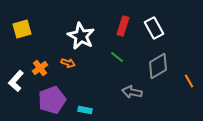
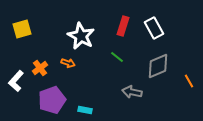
gray diamond: rotated 8 degrees clockwise
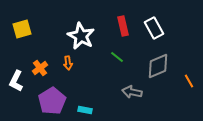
red rectangle: rotated 30 degrees counterclockwise
orange arrow: rotated 64 degrees clockwise
white L-shape: rotated 15 degrees counterclockwise
purple pentagon: moved 1 px down; rotated 12 degrees counterclockwise
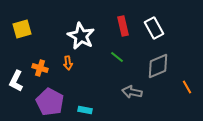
orange cross: rotated 35 degrees counterclockwise
orange line: moved 2 px left, 6 px down
purple pentagon: moved 2 px left, 1 px down; rotated 12 degrees counterclockwise
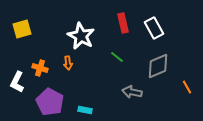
red rectangle: moved 3 px up
white L-shape: moved 1 px right, 1 px down
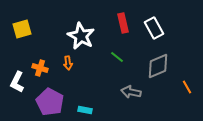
gray arrow: moved 1 px left
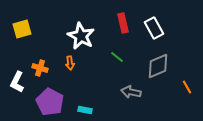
orange arrow: moved 2 px right
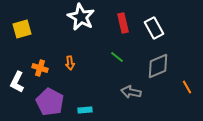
white star: moved 19 px up
cyan rectangle: rotated 16 degrees counterclockwise
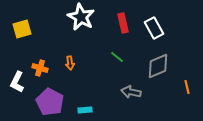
orange line: rotated 16 degrees clockwise
